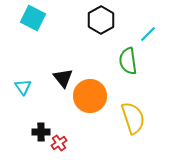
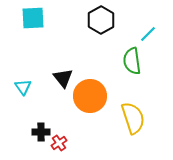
cyan square: rotated 30 degrees counterclockwise
green semicircle: moved 4 px right
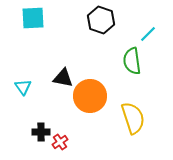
black hexagon: rotated 12 degrees counterclockwise
black triangle: rotated 40 degrees counterclockwise
red cross: moved 1 px right, 1 px up
